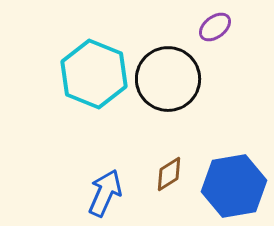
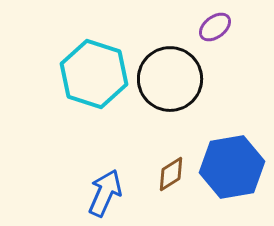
cyan hexagon: rotated 4 degrees counterclockwise
black circle: moved 2 px right
brown diamond: moved 2 px right
blue hexagon: moved 2 px left, 19 px up
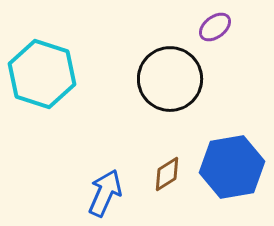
cyan hexagon: moved 52 px left
brown diamond: moved 4 px left
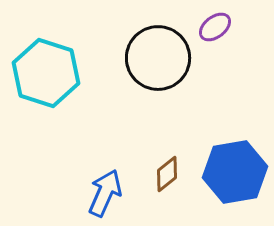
cyan hexagon: moved 4 px right, 1 px up
black circle: moved 12 px left, 21 px up
blue hexagon: moved 3 px right, 5 px down
brown diamond: rotated 6 degrees counterclockwise
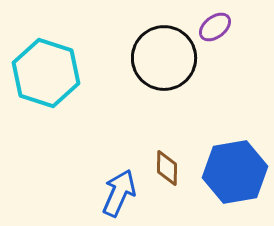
black circle: moved 6 px right
brown diamond: moved 6 px up; rotated 51 degrees counterclockwise
blue arrow: moved 14 px right
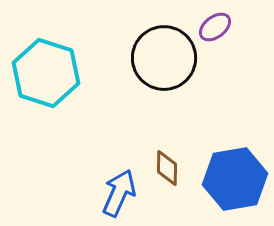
blue hexagon: moved 7 px down
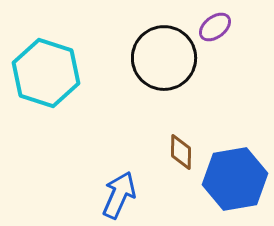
brown diamond: moved 14 px right, 16 px up
blue arrow: moved 2 px down
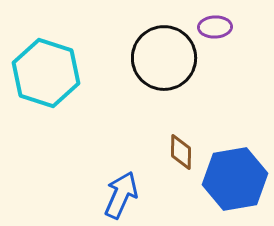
purple ellipse: rotated 36 degrees clockwise
blue arrow: moved 2 px right
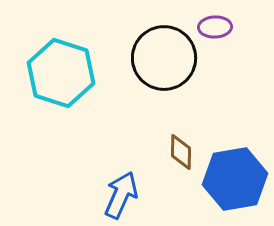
cyan hexagon: moved 15 px right
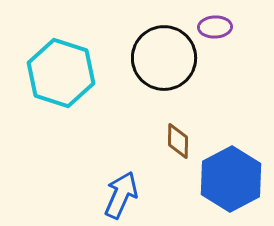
brown diamond: moved 3 px left, 11 px up
blue hexagon: moved 4 px left; rotated 18 degrees counterclockwise
